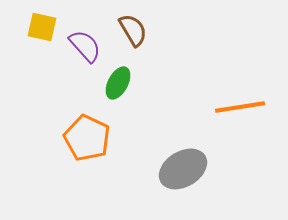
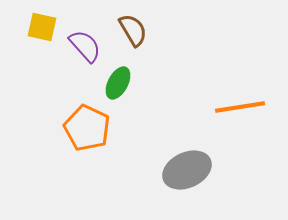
orange pentagon: moved 10 px up
gray ellipse: moved 4 px right, 1 px down; rotated 6 degrees clockwise
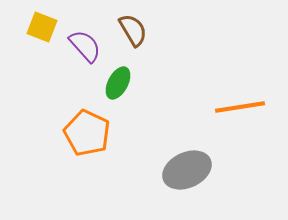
yellow square: rotated 8 degrees clockwise
orange pentagon: moved 5 px down
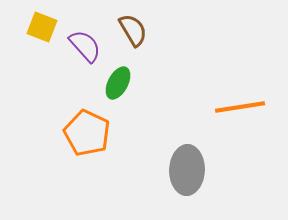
gray ellipse: rotated 63 degrees counterclockwise
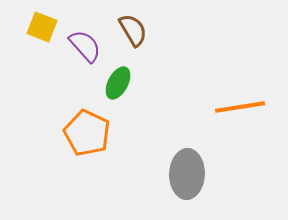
gray ellipse: moved 4 px down
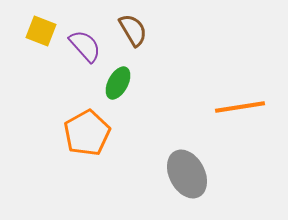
yellow square: moved 1 px left, 4 px down
orange pentagon: rotated 18 degrees clockwise
gray ellipse: rotated 30 degrees counterclockwise
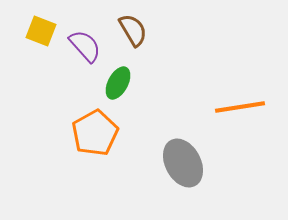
orange pentagon: moved 8 px right
gray ellipse: moved 4 px left, 11 px up
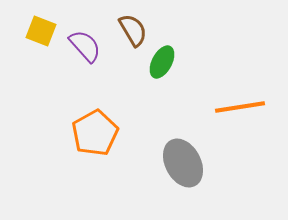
green ellipse: moved 44 px right, 21 px up
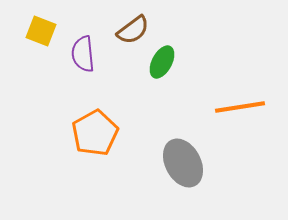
brown semicircle: rotated 84 degrees clockwise
purple semicircle: moved 2 px left, 8 px down; rotated 144 degrees counterclockwise
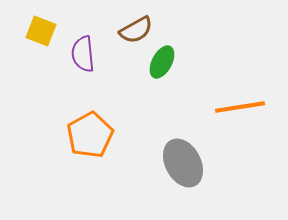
brown semicircle: moved 3 px right; rotated 8 degrees clockwise
orange pentagon: moved 5 px left, 2 px down
